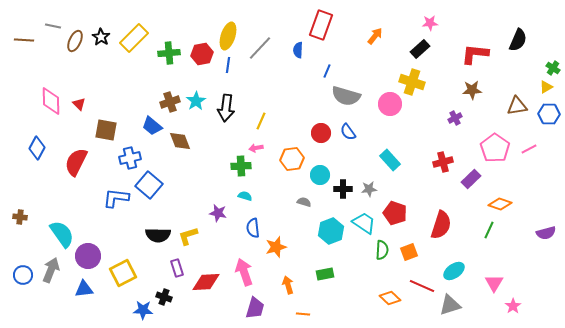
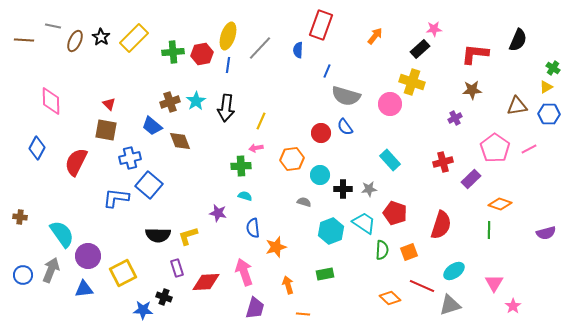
pink star at (430, 23): moved 4 px right, 6 px down
green cross at (169, 53): moved 4 px right, 1 px up
red triangle at (79, 104): moved 30 px right
blue semicircle at (348, 132): moved 3 px left, 5 px up
green line at (489, 230): rotated 24 degrees counterclockwise
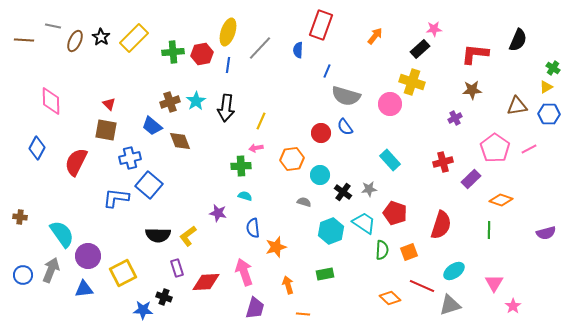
yellow ellipse at (228, 36): moved 4 px up
black cross at (343, 189): moved 3 px down; rotated 36 degrees clockwise
orange diamond at (500, 204): moved 1 px right, 4 px up
yellow L-shape at (188, 236): rotated 20 degrees counterclockwise
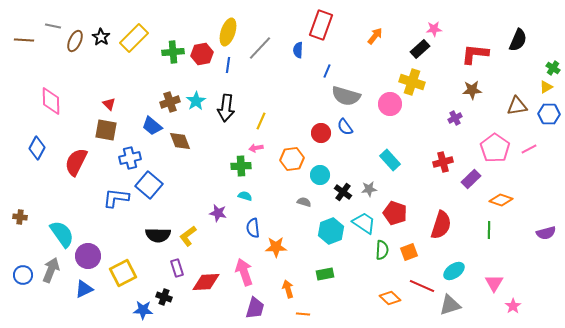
orange star at (276, 247): rotated 15 degrees clockwise
orange arrow at (288, 285): moved 4 px down
blue triangle at (84, 289): rotated 18 degrees counterclockwise
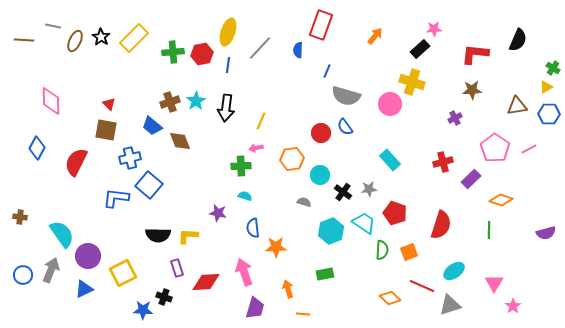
yellow L-shape at (188, 236): rotated 40 degrees clockwise
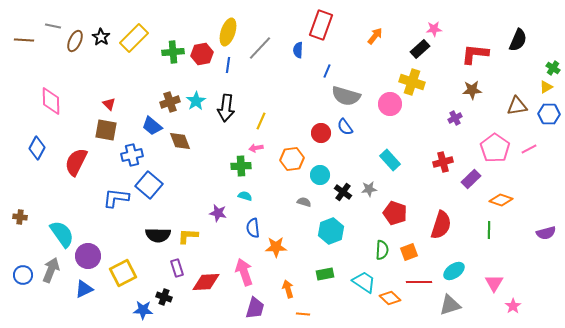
blue cross at (130, 158): moved 2 px right, 3 px up
cyan trapezoid at (364, 223): moved 59 px down
red line at (422, 286): moved 3 px left, 4 px up; rotated 25 degrees counterclockwise
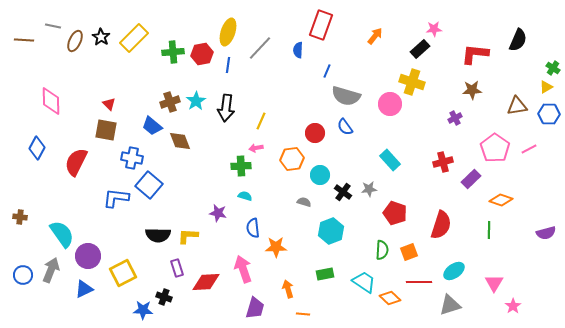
red circle at (321, 133): moved 6 px left
blue cross at (132, 155): moved 3 px down; rotated 25 degrees clockwise
pink arrow at (244, 272): moved 1 px left, 3 px up
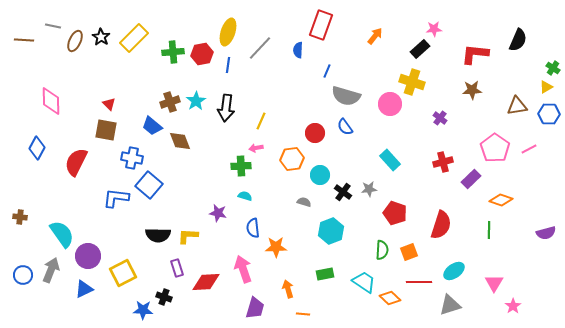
purple cross at (455, 118): moved 15 px left; rotated 24 degrees counterclockwise
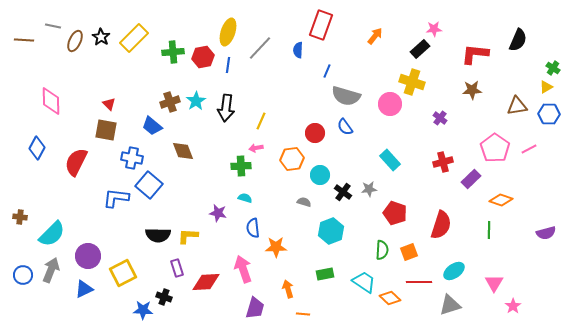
red hexagon at (202, 54): moved 1 px right, 3 px down
brown diamond at (180, 141): moved 3 px right, 10 px down
cyan semicircle at (245, 196): moved 2 px down
cyan semicircle at (62, 234): moved 10 px left; rotated 80 degrees clockwise
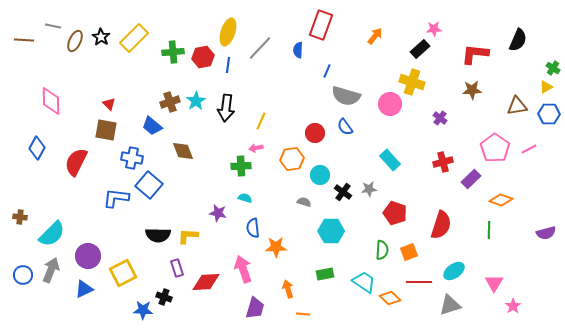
cyan hexagon at (331, 231): rotated 20 degrees clockwise
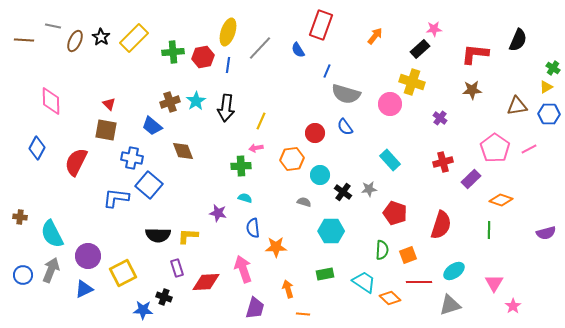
blue semicircle at (298, 50): rotated 35 degrees counterclockwise
gray semicircle at (346, 96): moved 2 px up
cyan semicircle at (52, 234): rotated 108 degrees clockwise
orange square at (409, 252): moved 1 px left, 3 px down
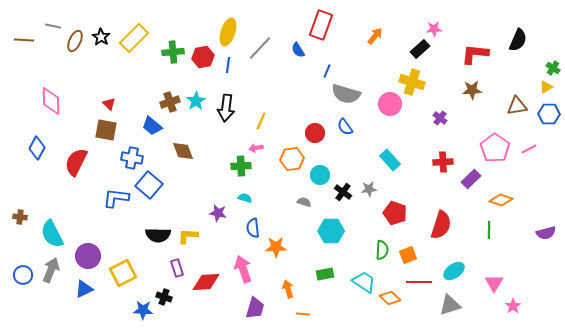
red cross at (443, 162): rotated 12 degrees clockwise
